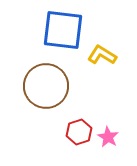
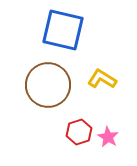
blue square: rotated 6 degrees clockwise
yellow L-shape: moved 24 px down
brown circle: moved 2 px right, 1 px up
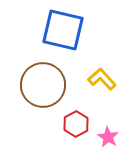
yellow L-shape: rotated 16 degrees clockwise
brown circle: moved 5 px left
red hexagon: moved 3 px left, 8 px up; rotated 10 degrees counterclockwise
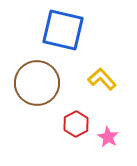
brown circle: moved 6 px left, 2 px up
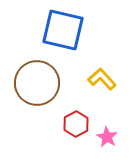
pink star: moved 1 px left
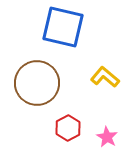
blue square: moved 3 px up
yellow L-shape: moved 3 px right, 2 px up; rotated 8 degrees counterclockwise
red hexagon: moved 8 px left, 4 px down
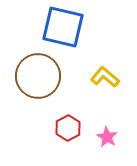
brown circle: moved 1 px right, 7 px up
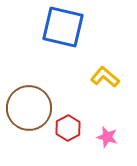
brown circle: moved 9 px left, 32 px down
pink star: rotated 15 degrees counterclockwise
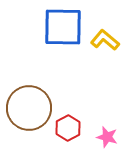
blue square: rotated 12 degrees counterclockwise
yellow L-shape: moved 37 px up
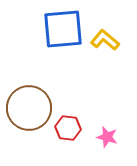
blue square: moved 2 px down; rotated 6 degrees counterclockwise
red hexagon: rotated 25 degrees counterclockwise
